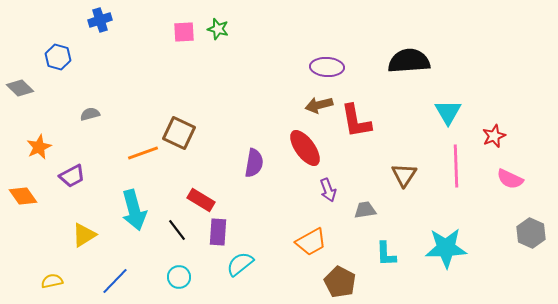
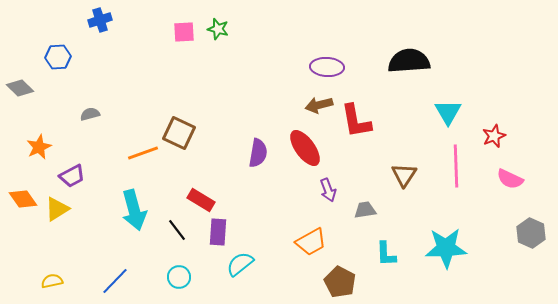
blue hexagon: rotated 20 degrees counterclockwise
purple semicircle: moved 4 px right, 10 px up
orange diamond: moved 3 px down
yellow triangle: moved 27 px left, 26 px up
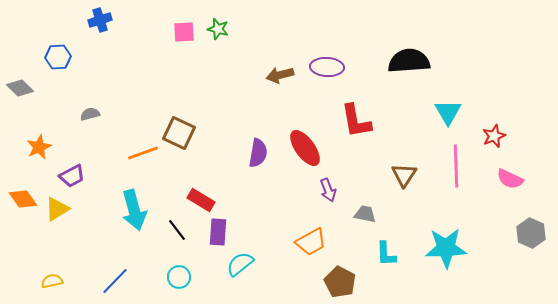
brown arrow: moved 39 px left, 30 px up
gray trapezoid: moved 4 px down; rotated 20 degrees clockwise
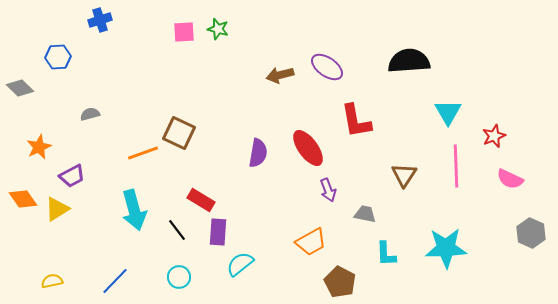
purple ellipse: rotated 32 degrees clockwise
red ellipse: moved 3 px right
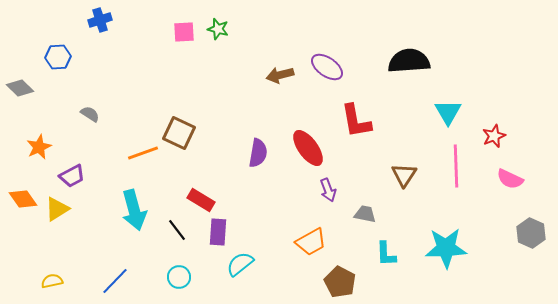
gray semicircle: rotated 48 degrees clockwise
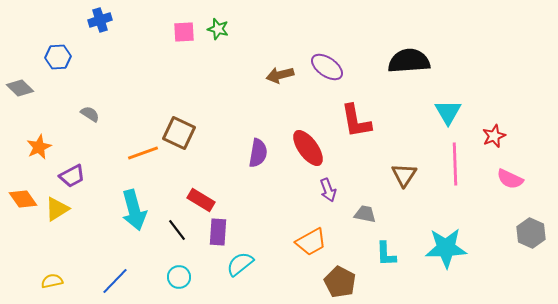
pink line: moved 1 px left, 2 px up
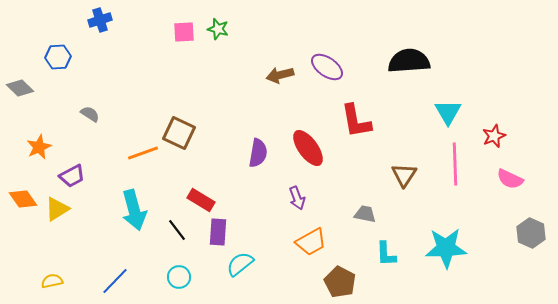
purple arrow: moved 31 px left, 8 px down
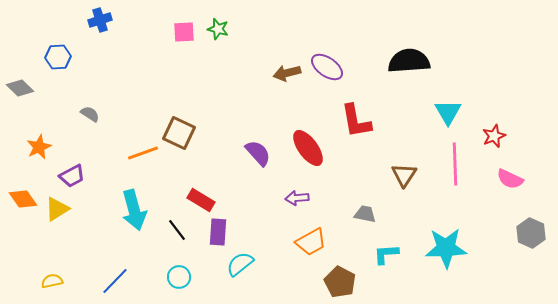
brown arrow: moved 7 px right, 2 px up
purple semicircle: rotated 52 degrees counterclockwise
purple arrow: rotated 105 degrees clockwise
cyan L-shape: rotated 88 degrees clockwise
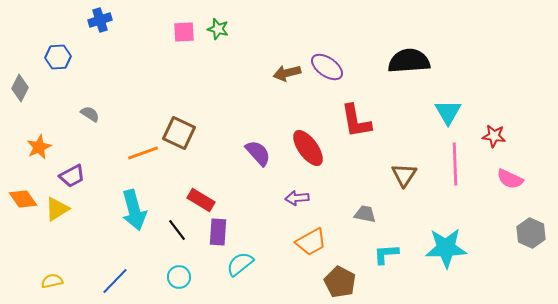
gray diamond: rotated 72 degrees clockwise
red star: rotated 30 degrees clockwise
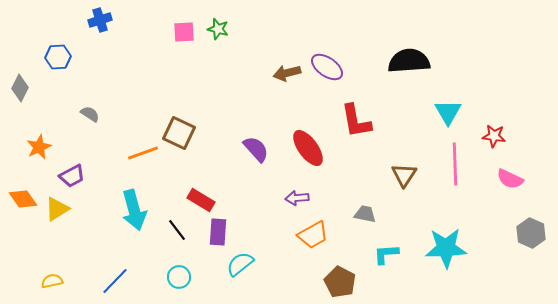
purple semicircle: moved 2 px left, 4 px up
orange trapezoid: moved 2 px right, 7 px up
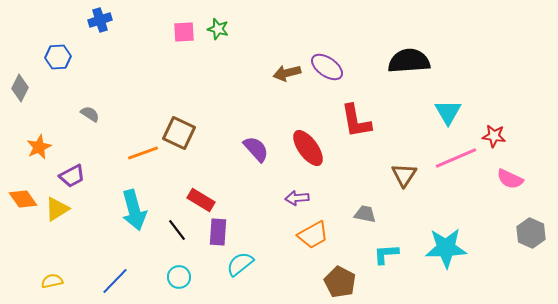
pink line: moved 1 px right, 6 px up; rotated 69 degrees clockwise
